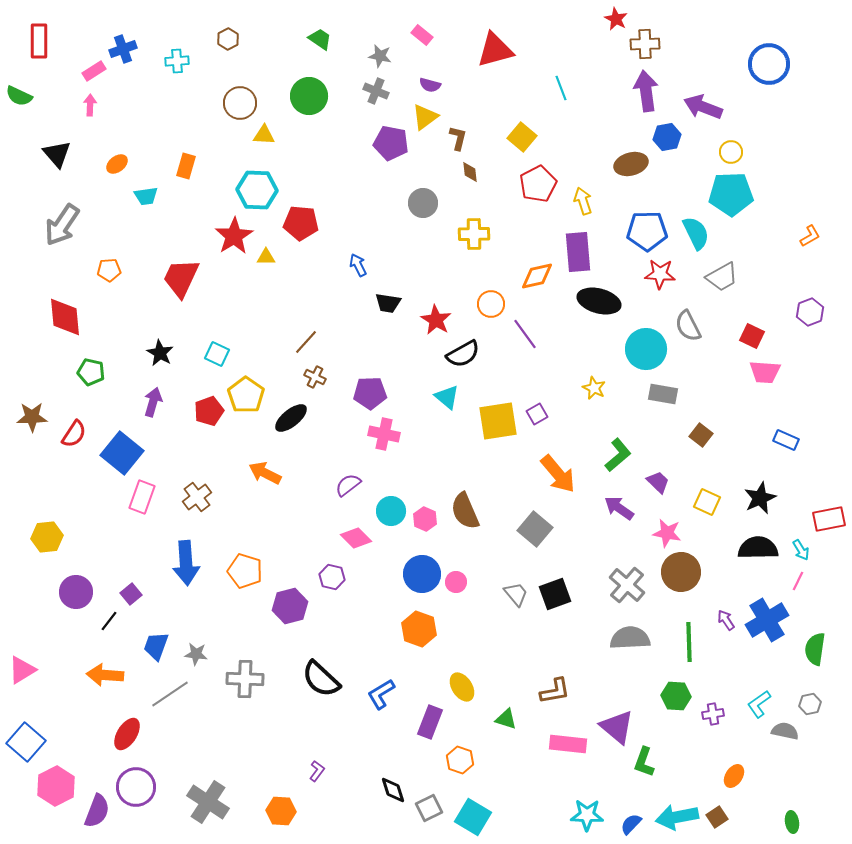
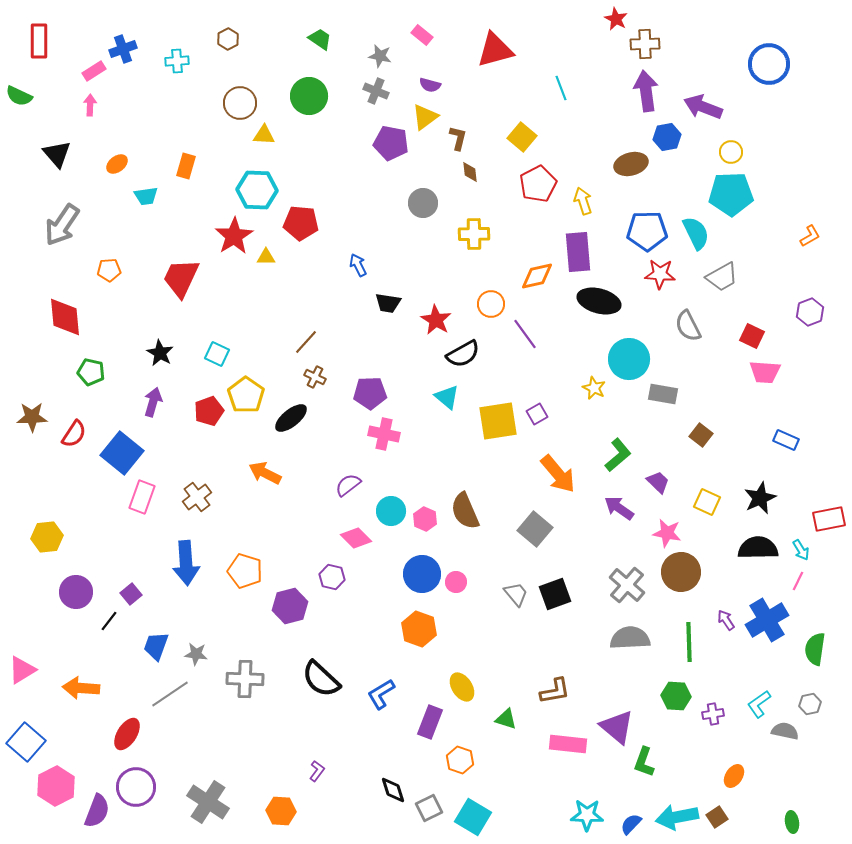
cyan circle at (646, 349): moved 17 px left, 10 px down
orange arrow at (105, 675): moved 24 px left, 13 px down
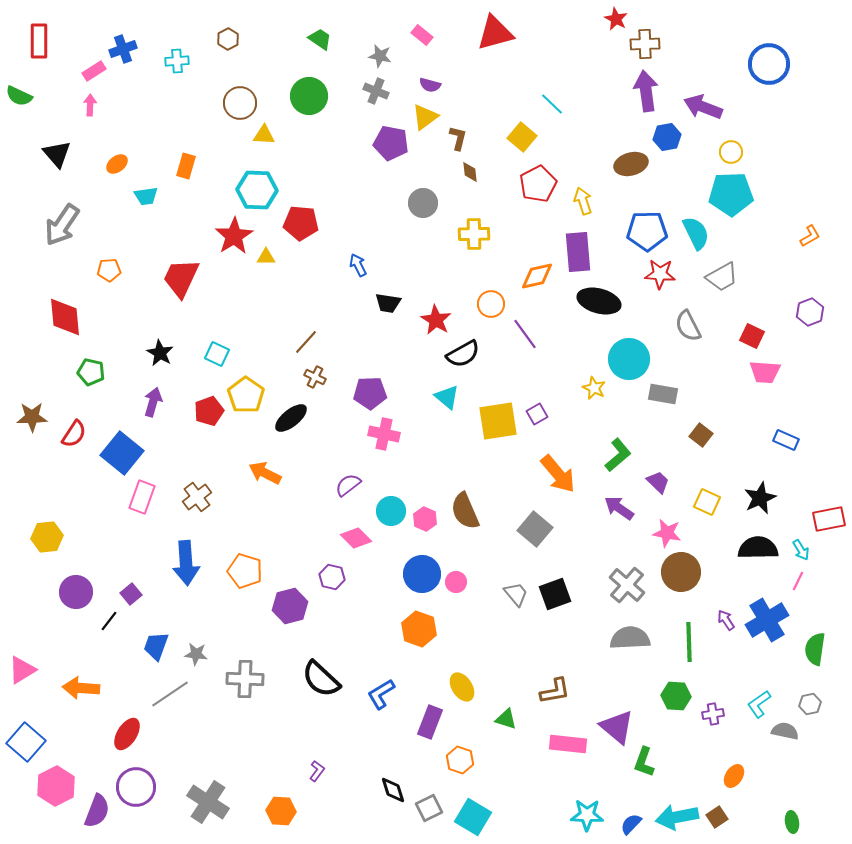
red triangle at (495, 50): moved 17 px up
cyan line at (561, 88): moved 9 px left, 16 px down; rotated 25 degrees counterclockwise
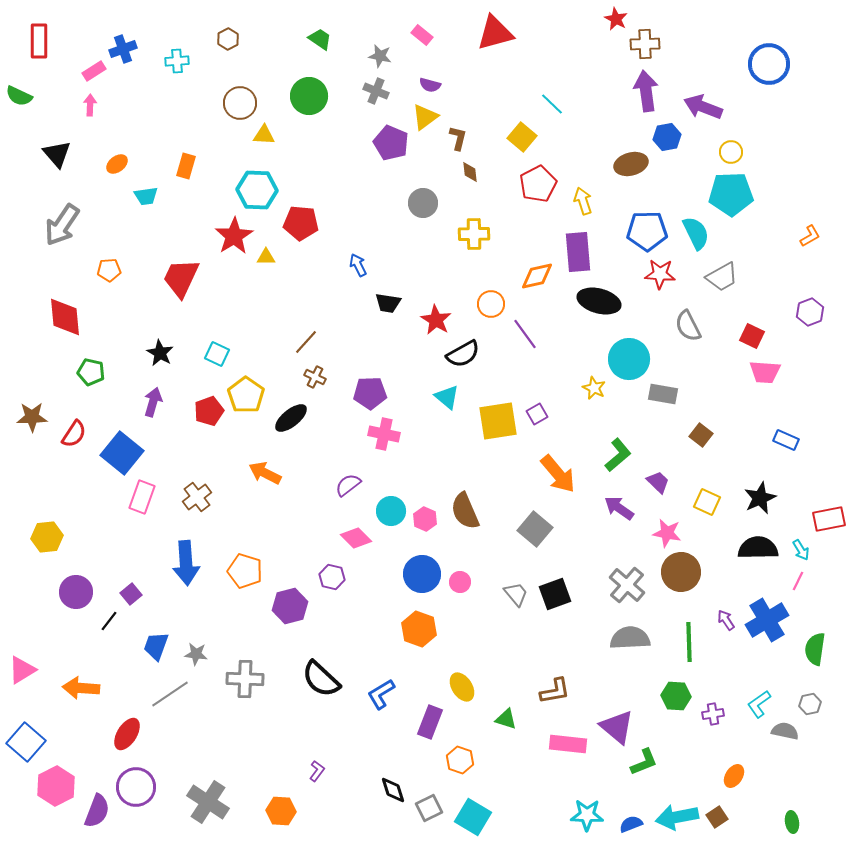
purple pentagon at (391, 143): rotated 12 degrees clockwise
pink circle at (456, 582): moved 4 px right
green L-shape at (644, 762): rotated 132 degrees counterclockwise
blue semicircle at (631, 824): rotated 25 degrees clockwise
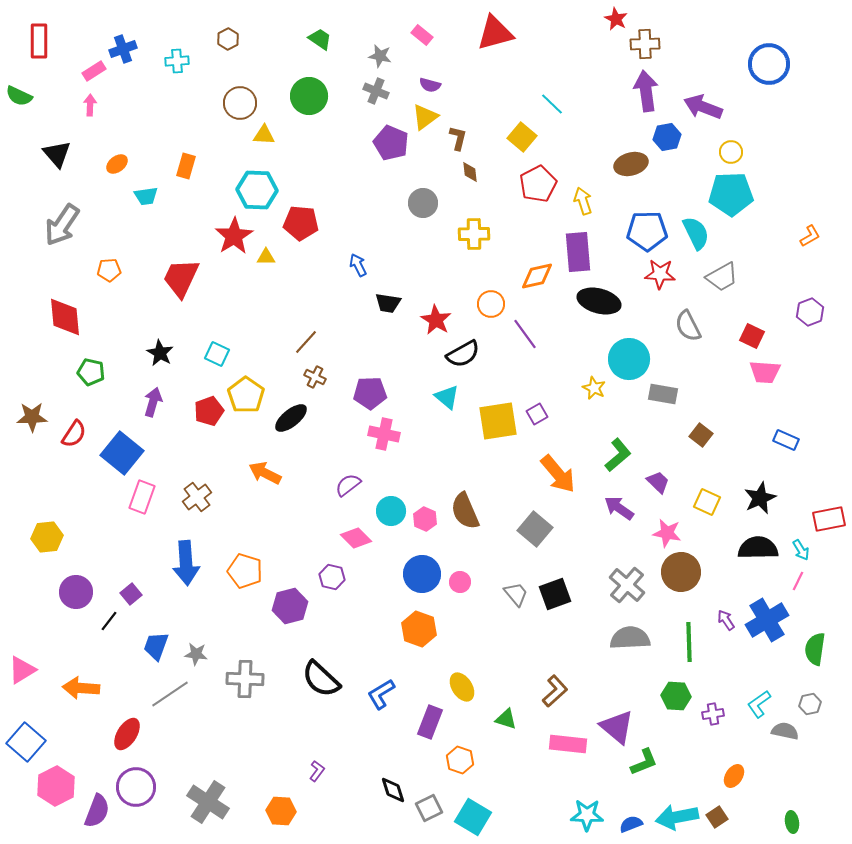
brown L-shape at (555, 691): rotated 32 degrees counterclockwise
